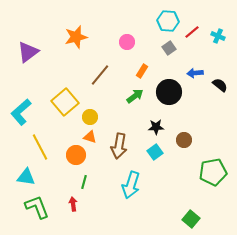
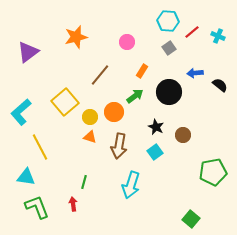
black star: rotated 28 degrees clockwise
brown circle: moved 1 px left, 5 px up
orange circle: moved 38 px right, 43 px up
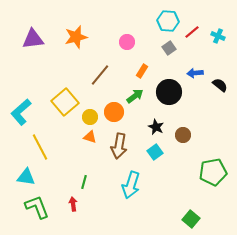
purple triangle: moved 5 px right, 13 px up; rotated 30 degrees clockwise
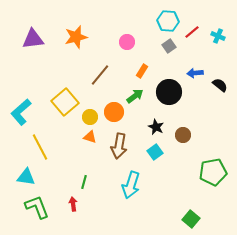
gray square: moved 2 px up
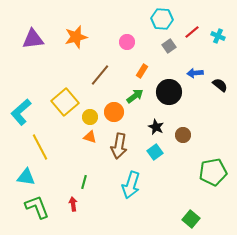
cyan hexagon: moved 6 px left, 2 px up
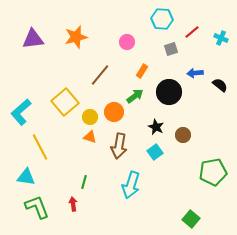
cyan cross: moved 3 px right, 2 px down
gray square: moved 2 px right, 3 px down; rotated 16 degrees clockwise
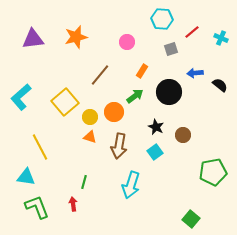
cyan L-shape: moved 15 px up
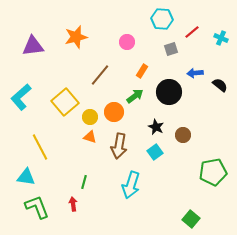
purple triangle: moved 7 px down
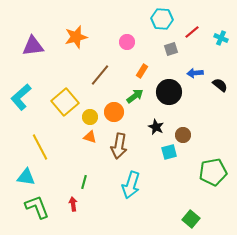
cyan square: moved 14 px right; rotated 21 degrees clockwise
